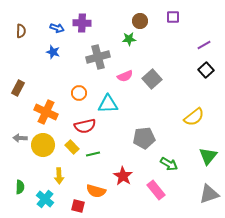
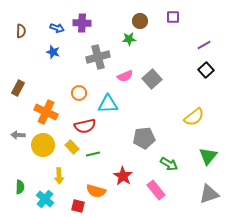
gray arrow: moved 2 px left, 3 px up
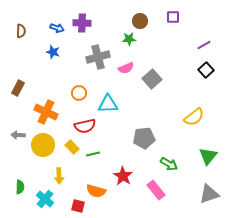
pink semicircle: moved 1 px right, 8 px up
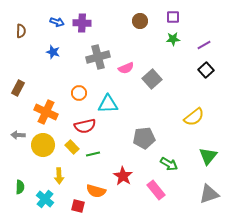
blue arrow: moved 6 px up
green star: moved 44 px right
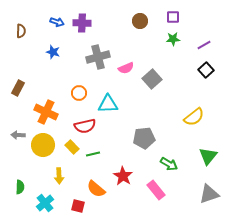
orange semicircle: moved 2 px up; rotated 24 degrees clockwise
cyan cross: moved 4 px down; rotated 12 degrees clockwise
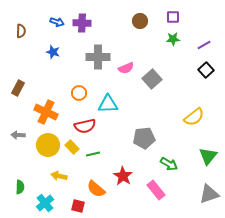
gray cross: rotated 15 degrees clockwise
yellow circle: moved 5 px right
yellow arrow: rotated 105 degrees clockwise
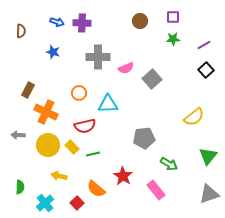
brown rectangle: moved 10 px right, 2 px down
red square: moved 1 px left, 3 px up; rotated 32 degrees clockwise
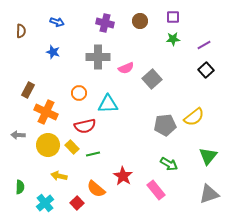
purple cross: moved 23 px right; rotated 12 degrees clockwise
gray pentagon: moved 21 px right, 13 px up
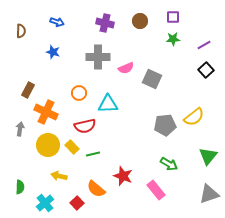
gray square: rotated 24 degrees counterclockwise
gray arrow: moved 2 px right, 6 px up; rotated 96 degrees clockwise
red star: rotated 12 degrees counterclockwise
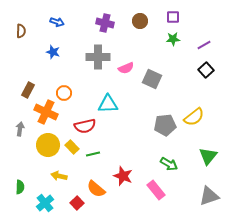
orange circle: moved 15 px left
gray triangle: moved 2 px down
